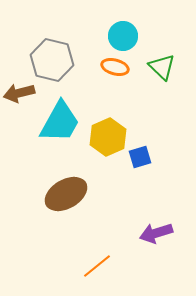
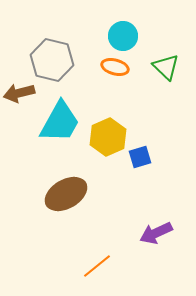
green triangle: moved 4 px right
purple arrow: rotated 8 degrees counterclockwise
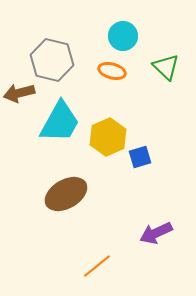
orange ellipse: moved 3 px left, 4 px down
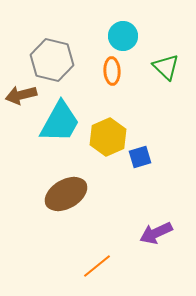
orange ellipse: rotated 72 degrees clockwise
brown arrow: moved 2 px right, 2 px down
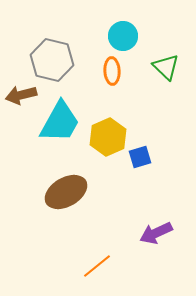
brown ellipse: moved 2 px up
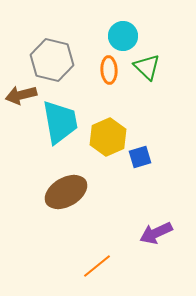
green triangle: moved 19 px left
orange ellipse: moved 3 px left, 1 px up
cyan trapezoid: rotated 39 degrees counterclockwise
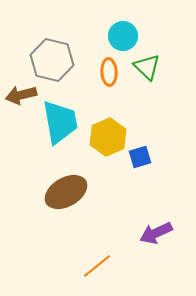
orange ellipse: moved 2 px down
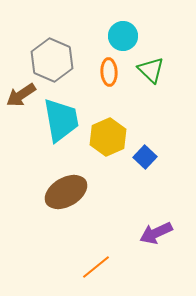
gray hexagon: rotated 9 degrees clockwise
green triangle: moved 4 px right, 3 px down
brown arrow: rotated 20 degrees counterclockwise
cyan trapezoid: moved 1 px right, 2 px up
blue square: moved 5 px right; rotated 30 degrees counterclockwise
orange line: moved 1 px left, 1 px down
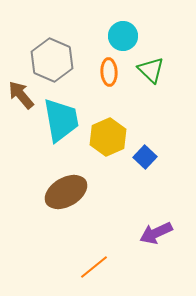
brown arrow: rotated 84 degrees clockwise
orange line: moved 2 px left
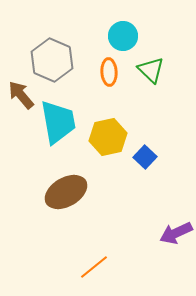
cyan trapezoid: moved 3 px left, 2 px down
yellow hexagon: rotated 12 degrees clockwise
purple arrow: moved 20 px right
